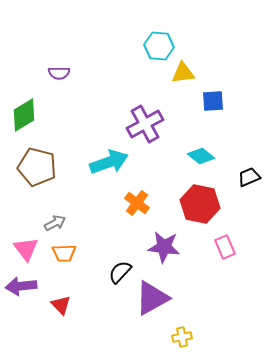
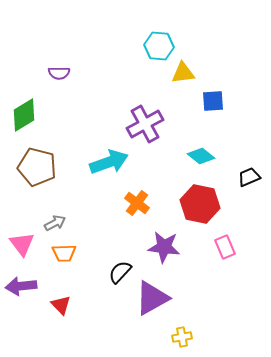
pink triangle: moved 4 px left, 5 px up
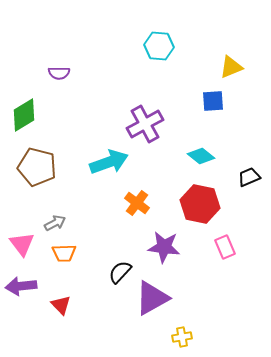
yellow triangle: moved 48 px right, 6 px up; rotated 15 degrees counterclockwise
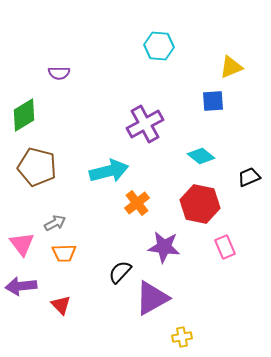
cyan arrow: moved 9 px down; rotated 6 degrees clockwise
orange cross: rotated 15 degrees clockwise
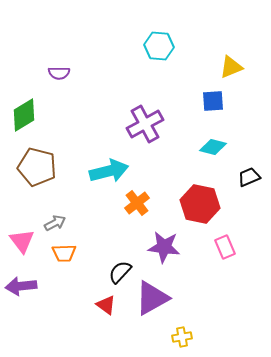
cyan diamond: moved 12 px right, 9 px up; rotated 24 degrees counterclockwise
pink triangle: moved 3 px up
red triangle: moved 45 px right; rotated 10 degrees counterclockwise
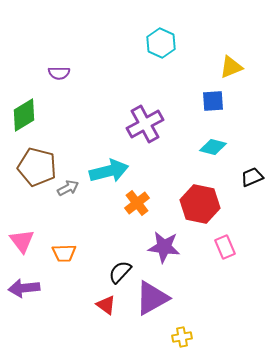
cyan hexagon: moved 2 px right, 3 px up; rotated 20 degrees clockwise
black trapezoid: moved 3 px right
gray arrow: moved 13 px right, 35 px up
purple arrow: moved 3 px right, 2 px down
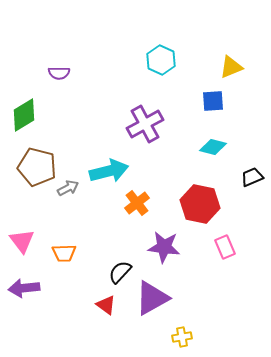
cyan hexagon: moved 17 px down
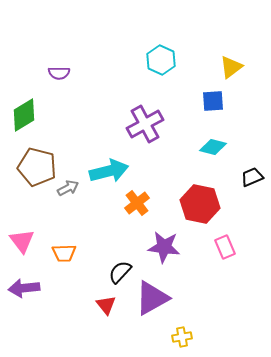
yellow triangle: rotated 15 degrees counterclockwise
red triangle: rotated 15 degrees clockwise
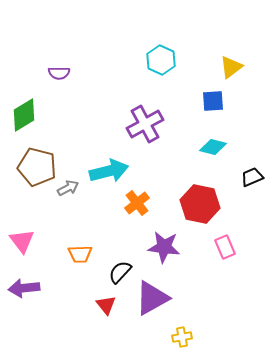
orange trapezoid: moved 16 px right, 1 px down
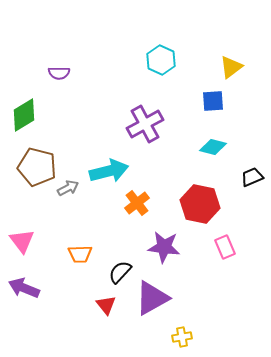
purple arrow: rotated 28 degrees clockwise
